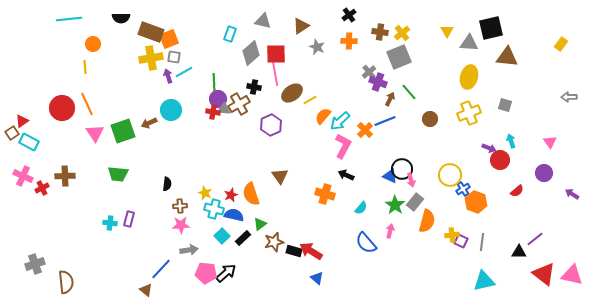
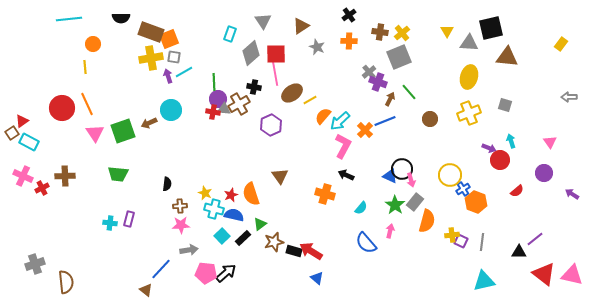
gray triangle at (263, 21): rotated 42 degrees clockwise
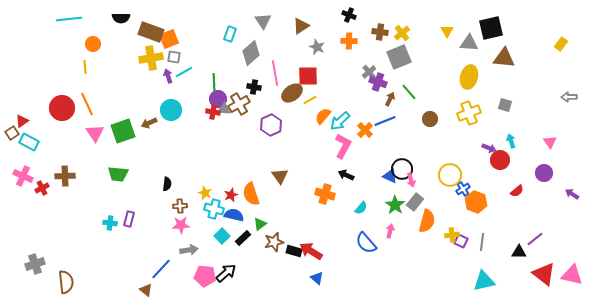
black cross at (349, 15): rotated 32 degrees counterclockwise
red square at (276, 54): moved 32 px right, 22 px down
brown triangle at (507, 57): moved 3 px left, 1 px down
pink pentagon at (206, 273): moved 1 px left, 3 px down
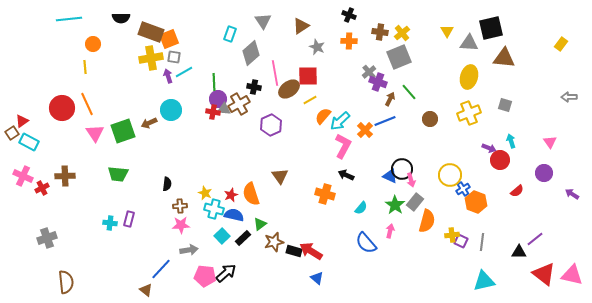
brown ellipse at (292, 93): moved 3 px left, 4 px up
gray cross at (35, 264): moved 12 px right, 26 px up
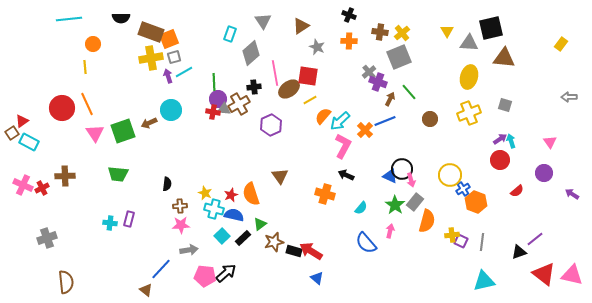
gray square at (174, 57): rotated 24 degrees counterclockwise
red square at (308, 76): rotated 10 degrees clockwise
black cross at (254, 87): rotated 16 degrees counterclockwise
purple arrow at (489, 148): moved 11 px right, 9 px up; rotated 56 degrees counterclockwise
pink cross at (23, 176): moved 9 px down
black triangle at (519, 252): rotated 21 degrees counterclockwise
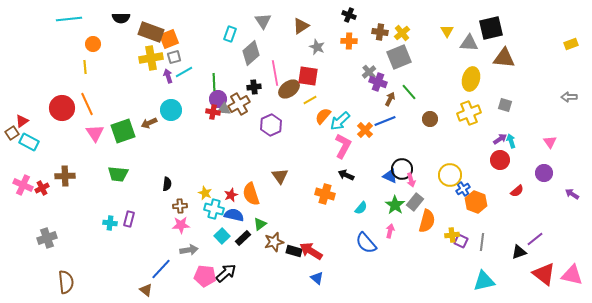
yellow rectangle at (561, 44): moved 10 px right; rotated 32 degrees clockwise
yellow ellipse at (469, 77): moved 2 px right, 2 px down
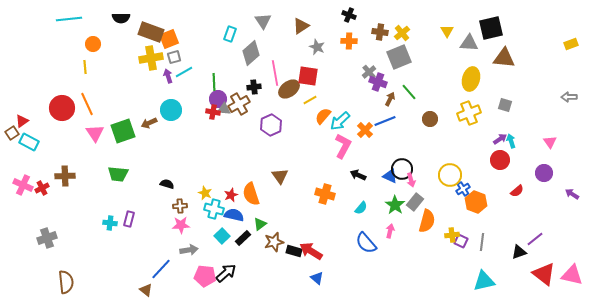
black arrow at (346, 175): moved 12 px right
black semicircle at (167, 184): rotated 80 degrees counterclockwise
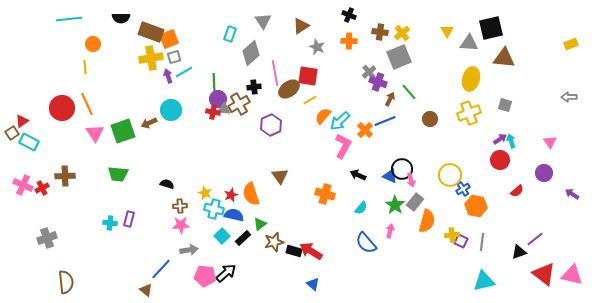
orange hexagon at (476, 202): moved 4 px down; rotated 10 degrees counterclockwise
blue triangle at (317, 278): moved 4 px left, 6 px down
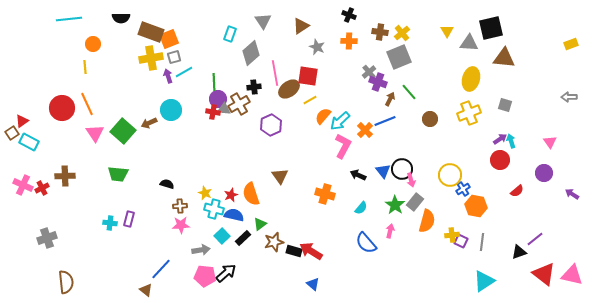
green square at (123, 131): rotated 30 degrees counterclockwise
blue triangle at (390, 176): moved 7 px left, 5 px up; rotated 28 degrees clockwise
gray arrow at (189, 250): moved 12 px right
cyan triangle at (484, 281): rotated 20 degrees counterclockwise
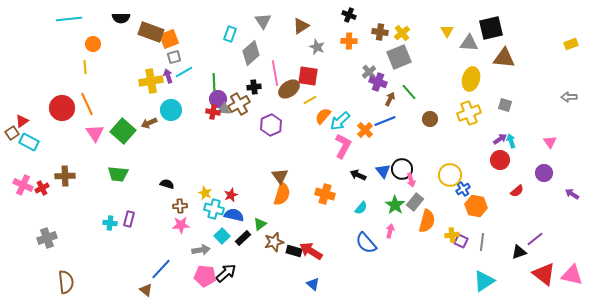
yellow cross at (151, 58): moved 23 px down
orange semicircle at (251, 194): moved 31 px right; rotated 145 degrees counterclockwise
